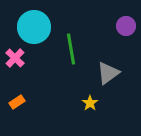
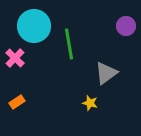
cyan circle: moved 1 px up
green line: moved 2 px left, 5 px up
gray triangle: moved 2 px left
yellow star: rotated 21 degrees counterclockwise
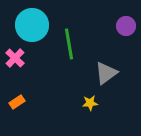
cyan circle: moved 2 px left, 1 px up
yellow star: rotated 21 degrees counterclockwise
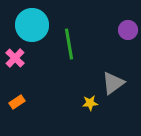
purple circle: moved 2 px right, 4 px down
gray triangle: moved 7 px right, 10 px down
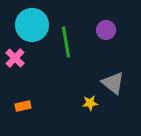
purple circle: moved 22 px left
green line: moved 3 px left, 2 px up
gray triangle: rotated 45 degrees counterclockwise
orange rectangle: moved 6 px right, 4 px down; rotated 21 degrees clockwise
